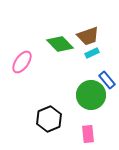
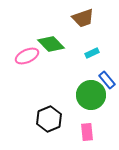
brown trapezoid: moved 5 px left, 18 px up
green diamond: moved 9 px left
pink ellipse: moved 5 px right, 6 px up; rotated 30 degrees clockwise
pink rectangle: moved 1 px left, 2 px up
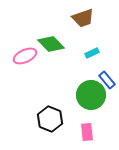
pink ellipse: moved 2 px left
black hexagon: moved 1 px right; rotated 15 degrees counterclockwise
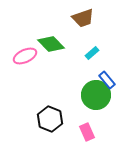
cyan rectangle: rotated 16 degrees counterclockwise
green circle: moved 5 px right
pink rectangle: rotated 18 degrees counterclockwise
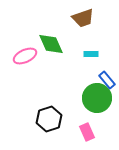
green diamond: rotated 20 degrees clockwise
cyan rectangle: moved 1 px left, 1 px down; rotated 40 degrees clockwise
green circle: moved 1 px right, 3 px down
black hexagon: moved 1 px left; rotated 20 degrees clockwise
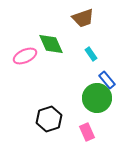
cyan rectangle: rotated 56 degrees clockwise
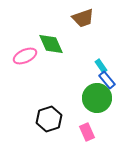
cyan rectangle: moved 10 px right, 12 px down
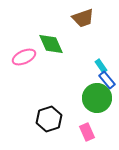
pink ellipse: moved 1 px left, 1 px down
